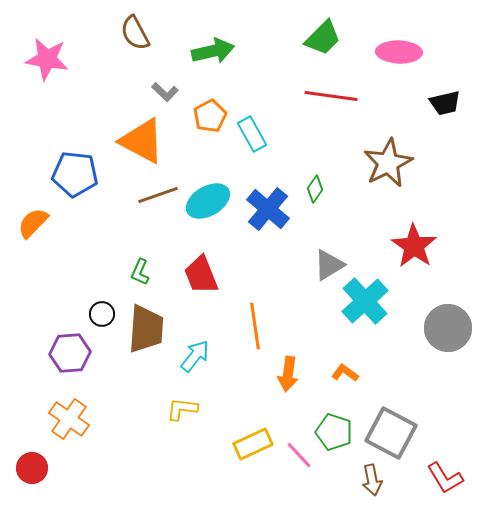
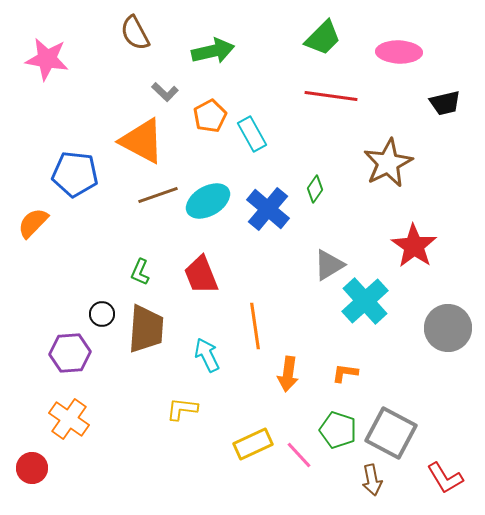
cyan arrow: moved 12 px right, 1 px up; rotated 64 degrees counterclockwise
orange L-shape: rotated 28 degrees counterclockwise
green pentagon: moved 4 px right, 2 px up
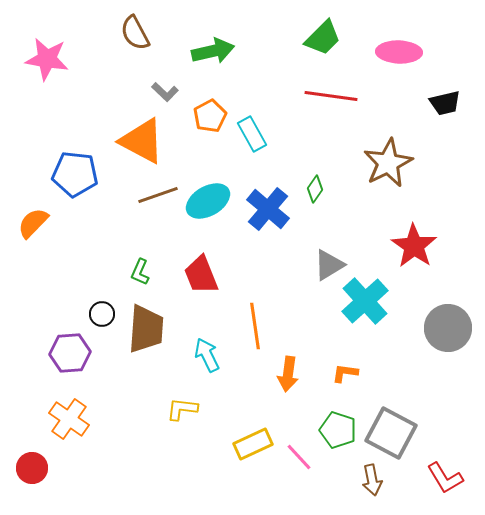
pink line: moved 2 px down
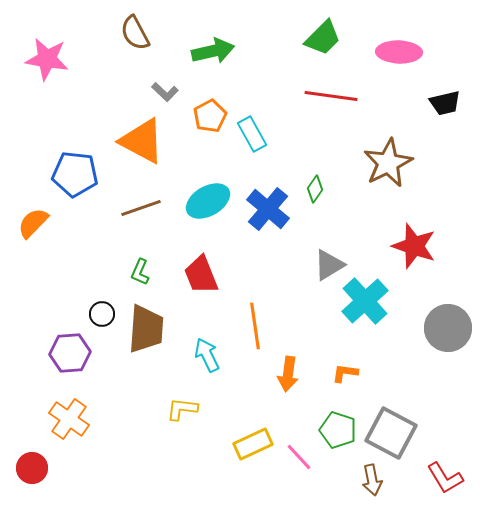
brown line: moved 17 px left, 13 px down
red star: rotated 15 degrees counterclockwise
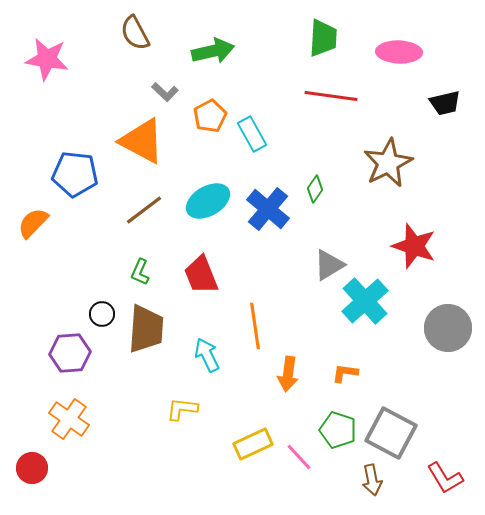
green trapezoid: rotated 42 degrees counterclockwise
brown line: moved 3 px right, 2 px down; rotated 18 degrees counterclockwise
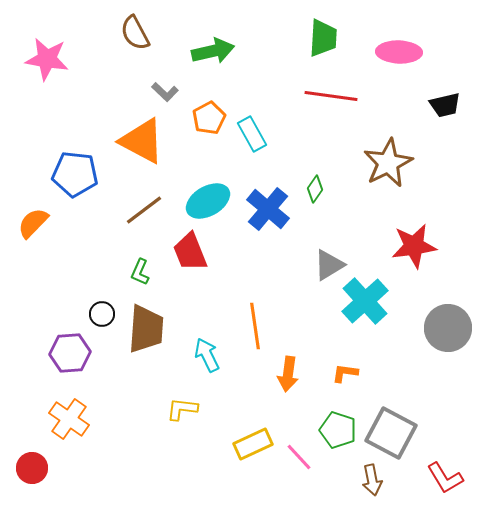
black trapezoid: moved 2 px down
orange pentagon: moved 1 px left, 2 px down
red star: rotated 27 degrees counterclockwise
red trapezoid: moved 11 px left, 23 px up
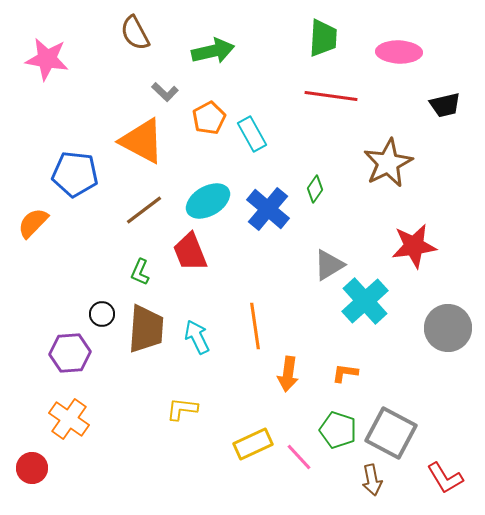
cyan arrow: moved 10 px left, 18 px up
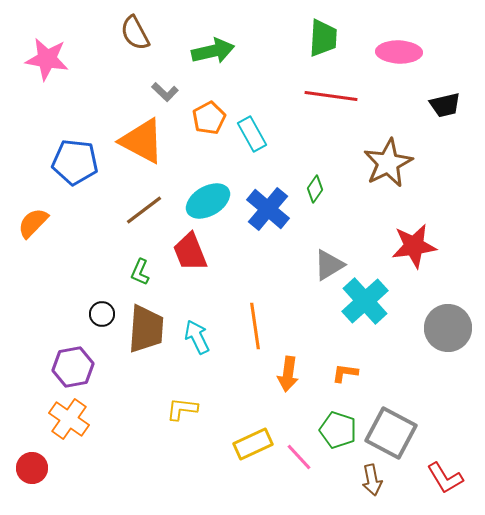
blue pentagon: moved 12 px up
purple hexagon: moved 3 px right, 14 px down; rotated 6 degrees counterclockwise
